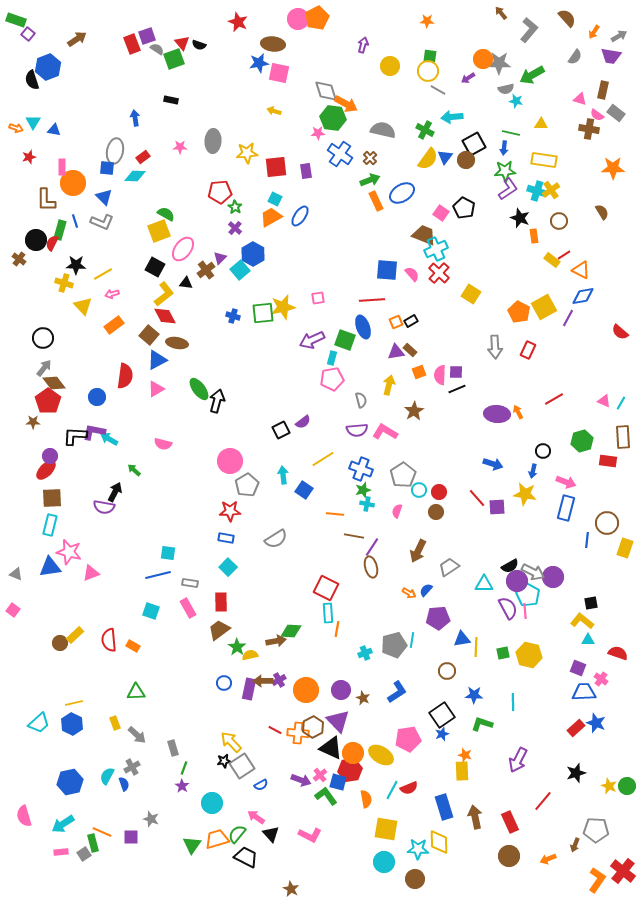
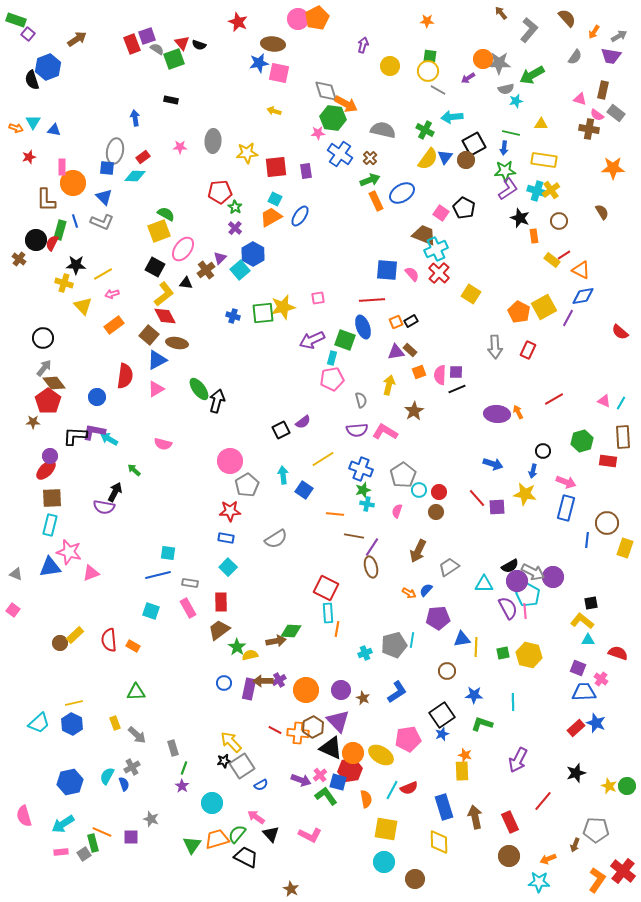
cyan star at (516, 101): rotated 24 degrees counterclockwise
cyan star at (418, 849): moved 121 px right, 33 px down
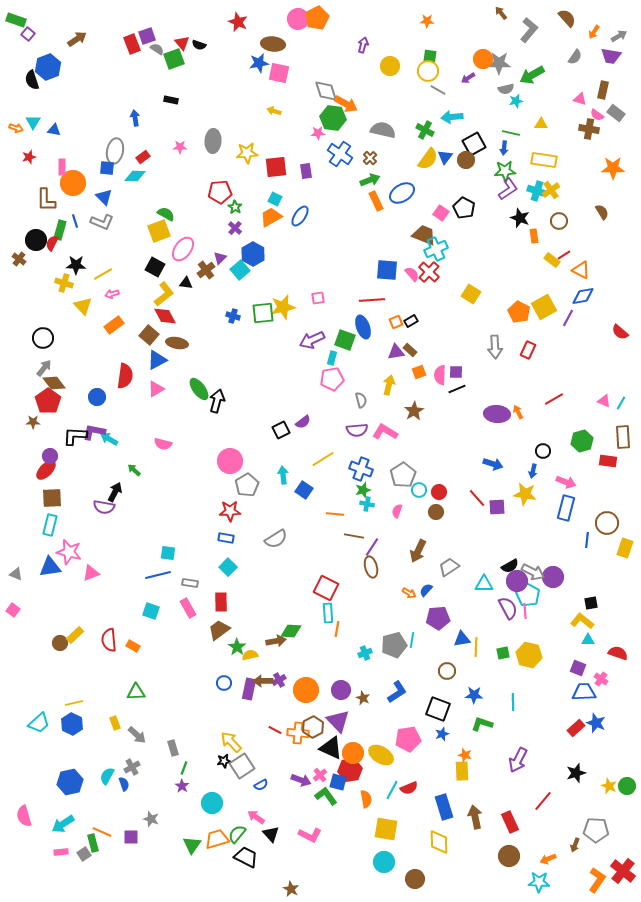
red cross at (439, 273): moved 10 px left, 1 px up
black square at (442, 715): moved 4 px left, 6 px up; rotated 35 degrees counterclockwise
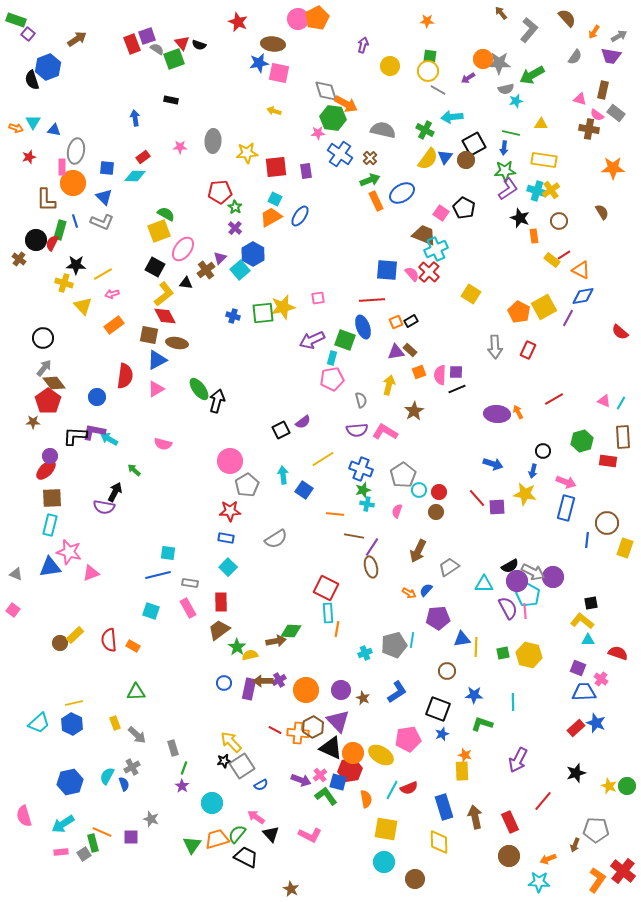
gray ellipse at (115, 151): moved 39 px left
brown square at (149, 335): rotated 30 degrees counterclockwise
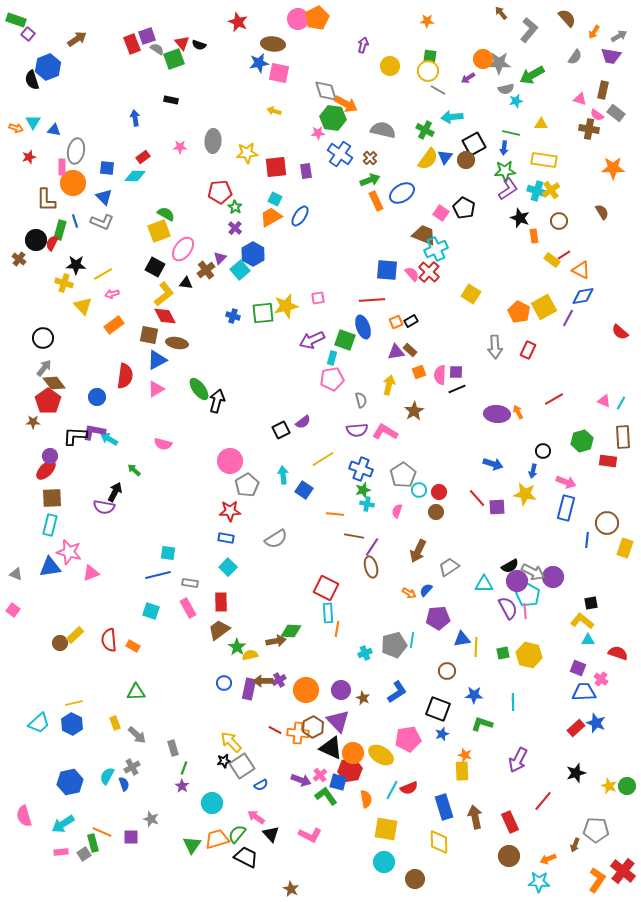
yellow star at (283, 307): moved 3 px right, 1 px up
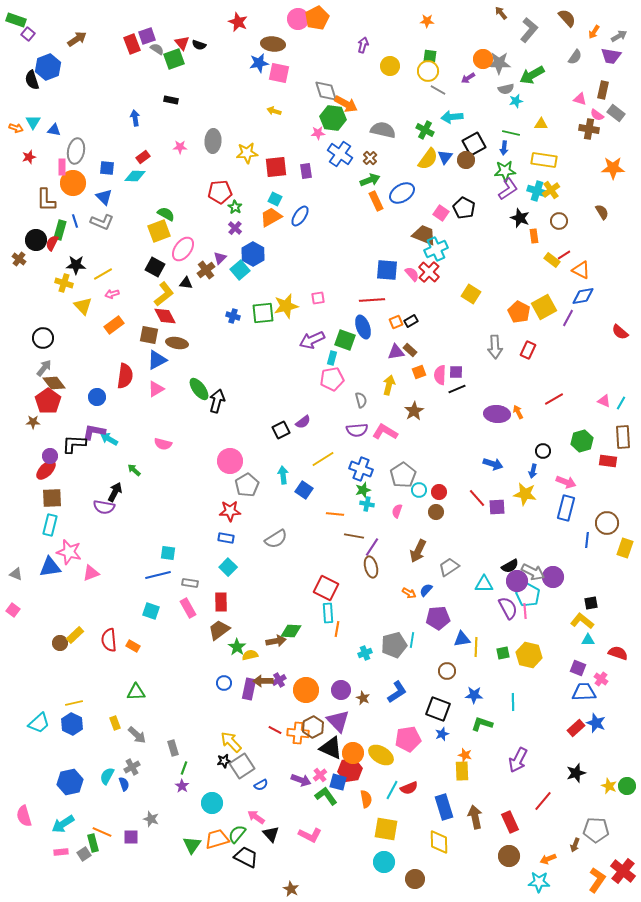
black L-shape at (75, 436): moved 1 px left, 8 px down
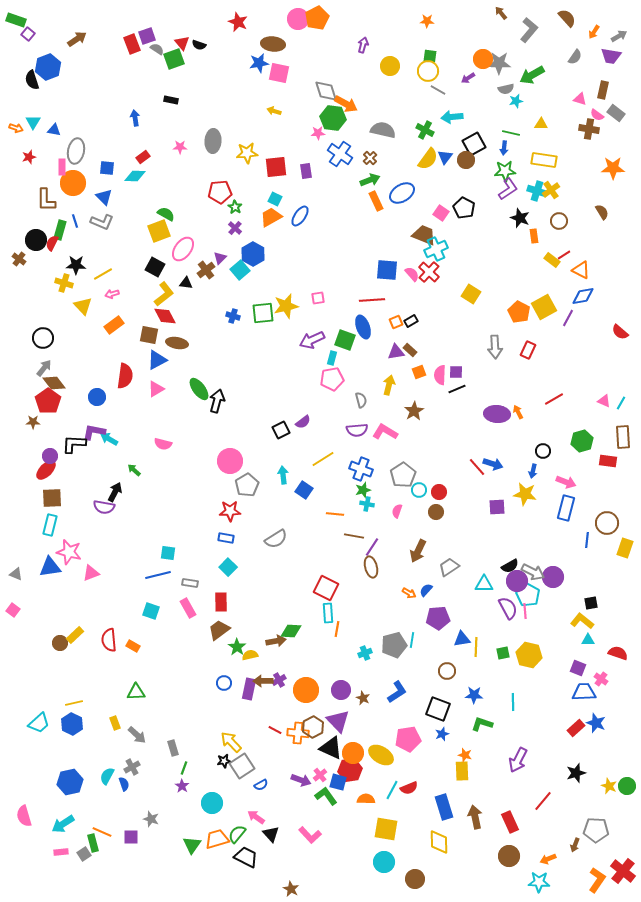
red line at (477, 498): moved 31 px up
orange semicircle at (366, 799): rotated 78 degrees counterclockwise
pink L-shape at (310, 835): rotated 20 degrees clockwise
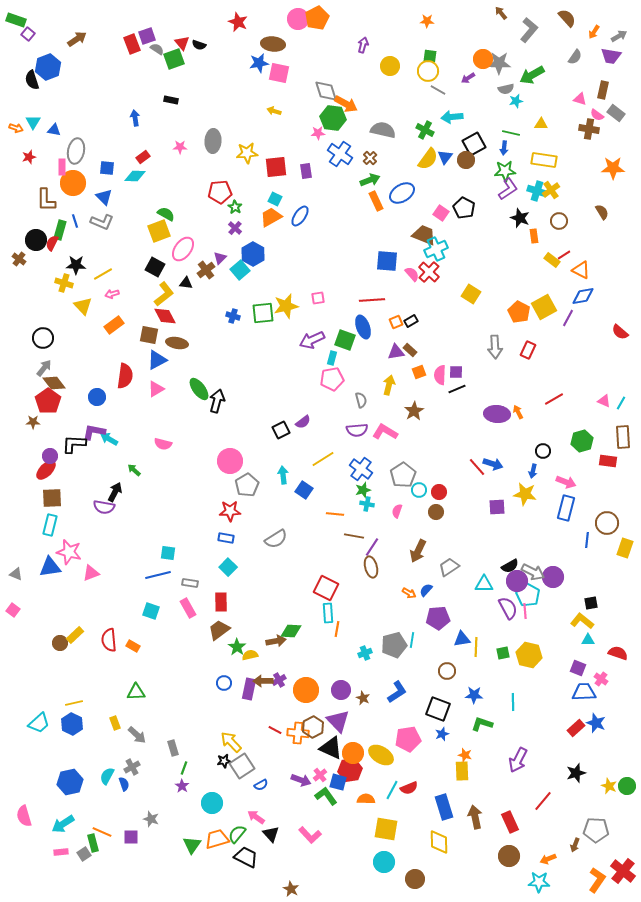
blue square at (387, 270): moved 9 px up
blue cross at (361, 469): rotated 15 degrees clockwise
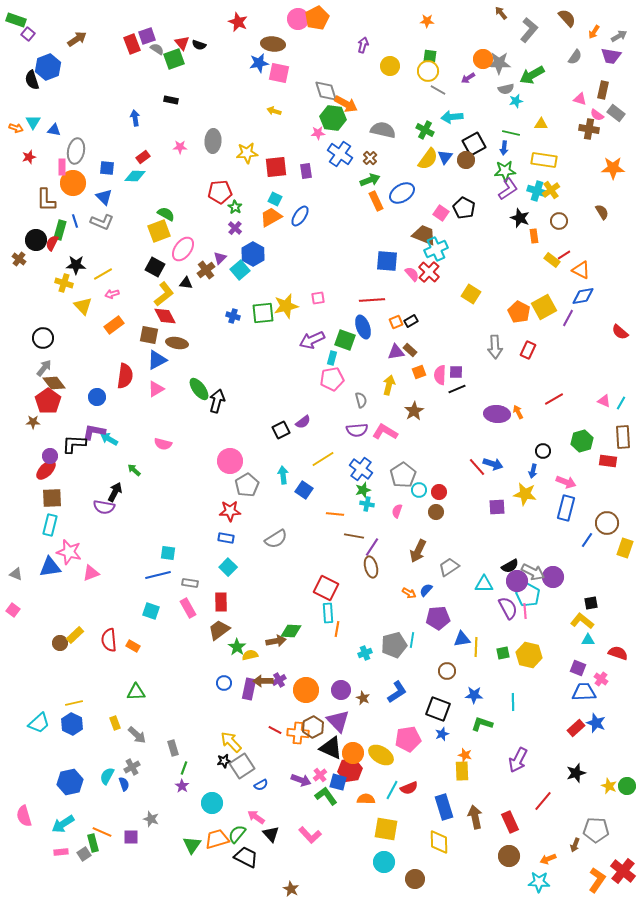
blue line at (587, 540): rotated 28 degrees clockwise
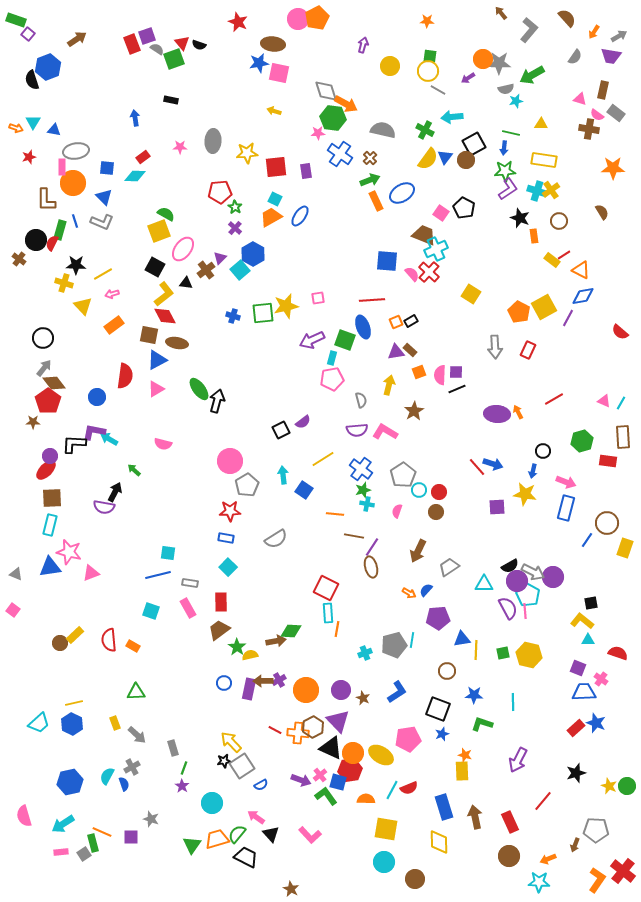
gray ellipse at (76, 151): rotated 70 degrees clockwise
yellow line at (476, 647): moved 3 px down
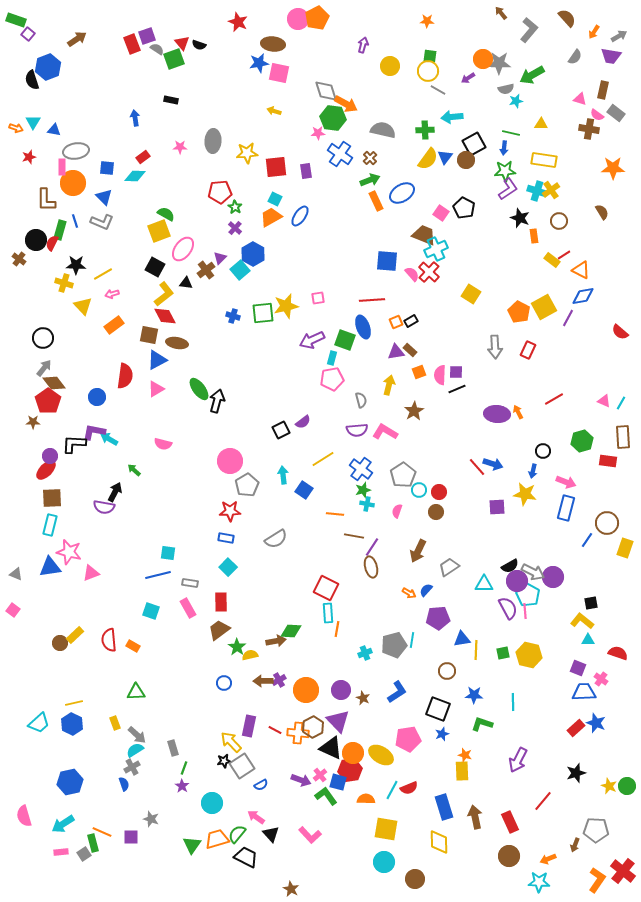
green cross at (425, 130): rotated 30 degrees counterclockwise
purple rectangle at (249, 689): moved 37 px down
cyan semicircle at (107, 776): moved 28 px right, 26 px up; rotated 30 degrees clockwise
